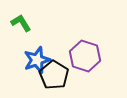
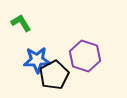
blue star: rotated 16 degrees clockwise
black pentagon: rotated 12 degrees clockwise
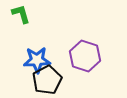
green L-shape: moved 9 px up; rotated 15 degrees clockwise
black pentagon: moved 7 px left, 5 px down
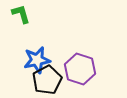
purple hexagon: moved 5 px left, 13 px down
blue star: rotated 8 degrees counterclockwise
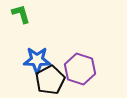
blue star: rotated 12 degrees clockwise
black pentagon: moved 3 px right
